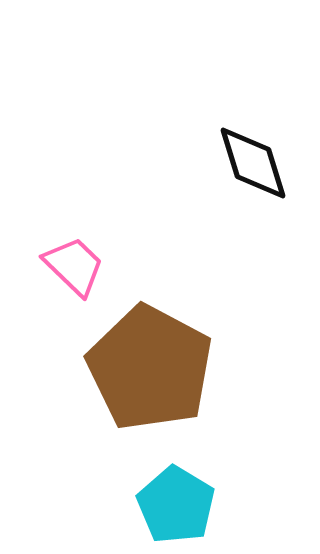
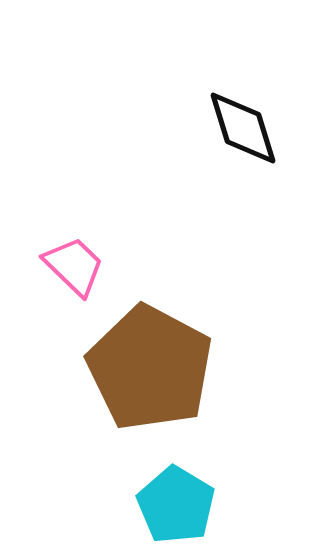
black diamond: moved 10 px left, 35 px up
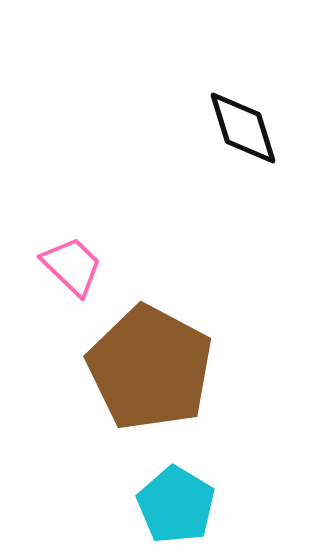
pink trapezoid: moved 2 px left
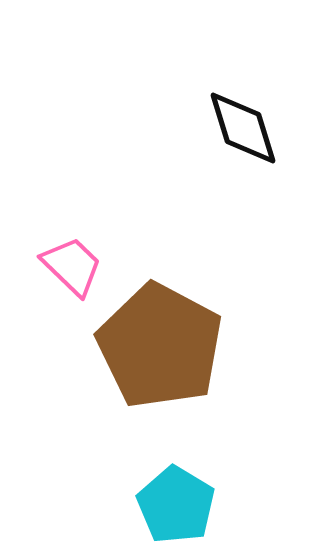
brown pentagon: moved 10 px right, 22 px up
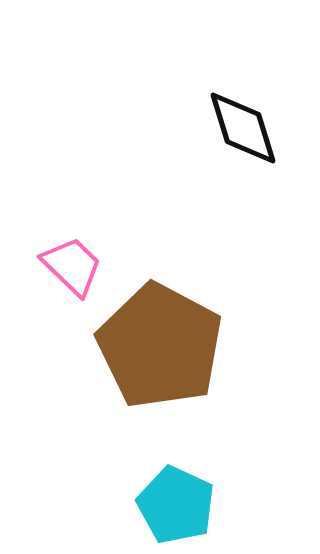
cyan pentagon: rotated 6 degrees counterclockwise
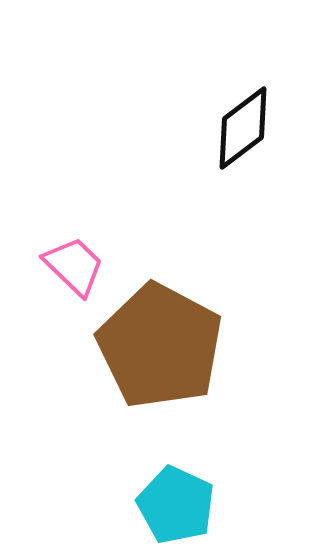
black diamond: rotated 70 degrees clockwise
pink trapezoid: moved 2 px right
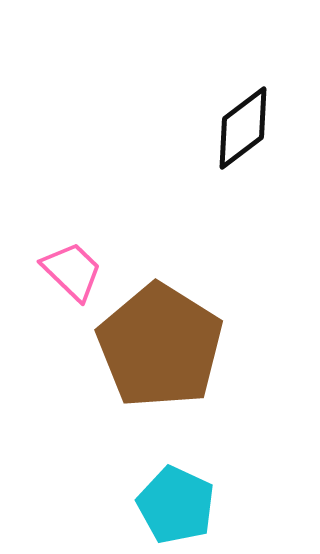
pink trapezoid: moved 2 px left, 5 px down
brown pentagon: rotated 4 degrees clockwise
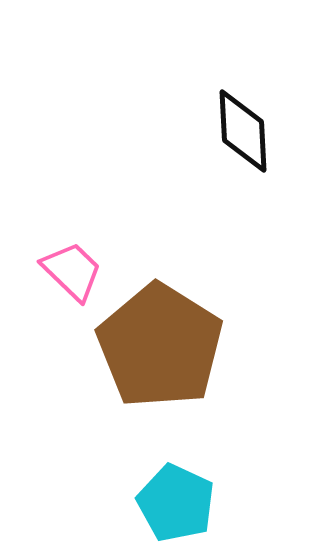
black diamond: moved 3 px down; rotated 56 degrees counterclockwise
cyan pentagon: moved 2 px up
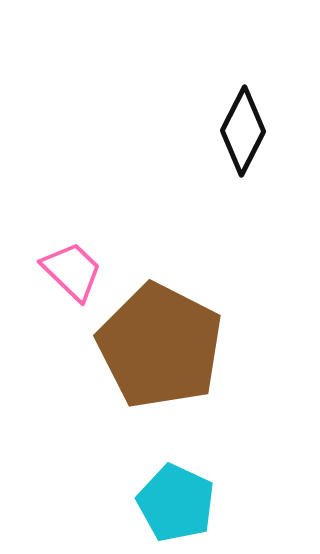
black diamond: rotated 30 degrees clockwise
brown pentagon: rotated 5 degrees counterclockwise
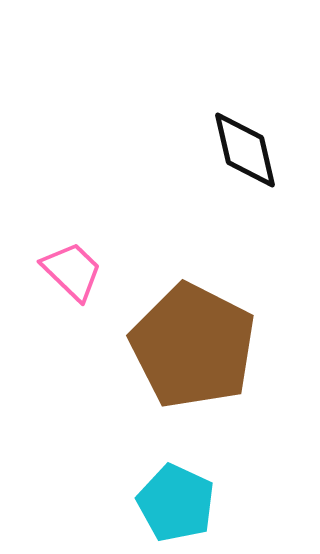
black diamond: moved 2 px right, 19 px down; rotated 40 degrees counterclockwise
brown pentagon: moved 33 px right
